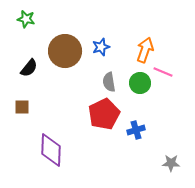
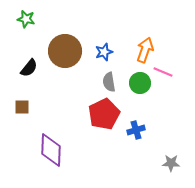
blue star: moved 3 px right, 5 px down
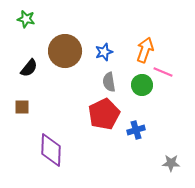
green circle: moved 2 px right, 2 px down
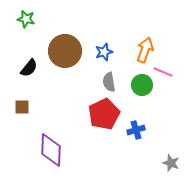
gray star: rotated 18 degrees clockwise
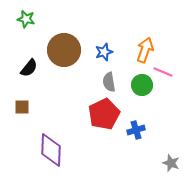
brown circle: moved 1 px left, 1 px up
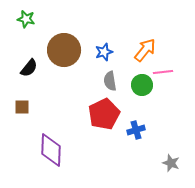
orange arrow: rotated 20 degrees clockwise
pink line: rotated 30 degrees counterclockwise
gray semicircle: moved 1 px right, 1 px up
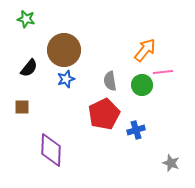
blue star: moved 38 px left, 27 px down
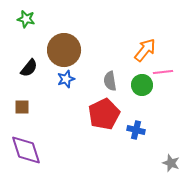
blue cross: rotated 30 degrees clockwise
purple diamond: moved 25 px left; rotated 20 degrees counterclockwise
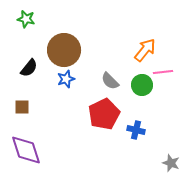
gray semicircle: rotated 36 degrees counterclockwise
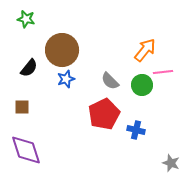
brown circle: moved 2 px left
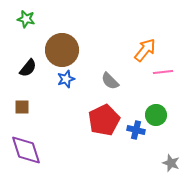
black semicircle: moved 1 px left
green circle: moved 14 px right, 30 px down
red pentagon: moved 6 px down
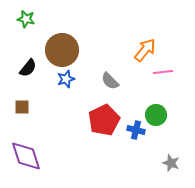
purple diamond: moved 6 px down
